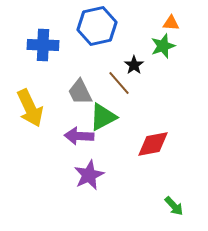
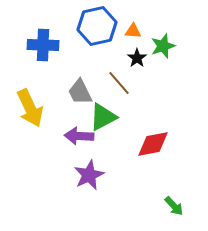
orange triangle: moved 38 px left, 8 px down
black star: moved 3 px right, 7 px up
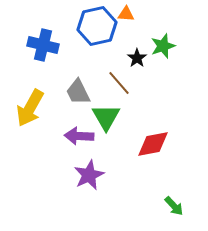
orange triangle: moved 7 px left, 17 px up
blue cross: rotated 12 degrees clockwise
gray trapezoid: moved 2 px left
yellow arrow: rotated 54 degrees clockwise
green triangle: moved 3 px right; rotated 32 degrees counterclockwise
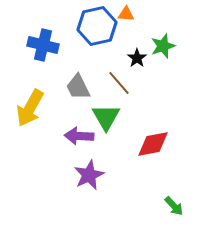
gray trapezoid: moved 5 px up
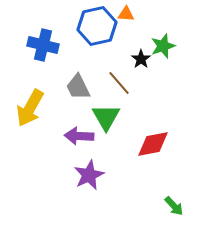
black star: moved 4 px right, 1 px down
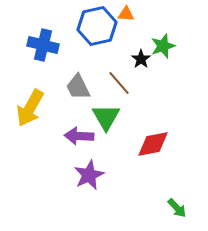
green arrow: moved 3 px right, 2 px down
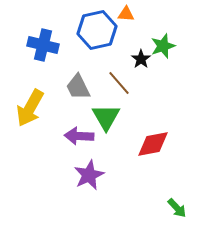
blue hexagon: moved 4 px down
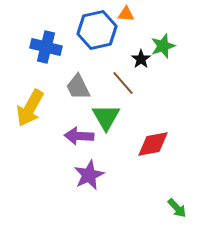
blue cross: moved 3 px right, 2 px down
brown line: moved 4 px right
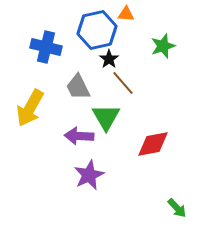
black star: moved 32 px left
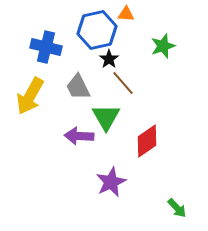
yellow arrow: moved 12 px up
red diamond: moved 6 px left, 3 px up; rotated 24 degrees counterclockwise
purple star: moved 22 px right, 7 px down
